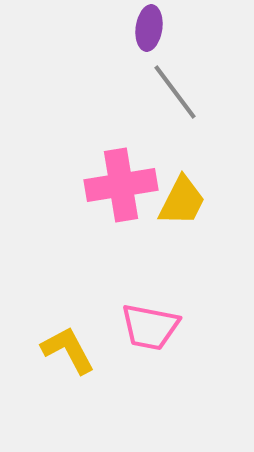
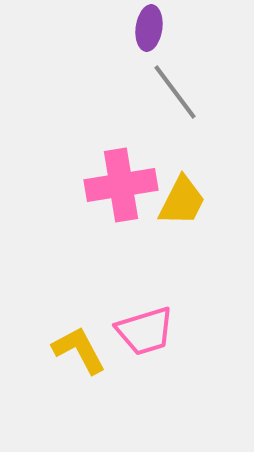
pink trapezoid: moved 5 px left, 4 px down; rotated 28 degrees counterclockwise
yellow L-shape: moved 11 px right
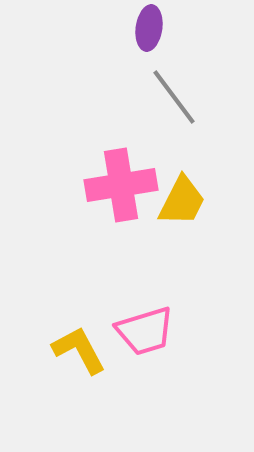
gray line: moved 1 px left, 5 px down
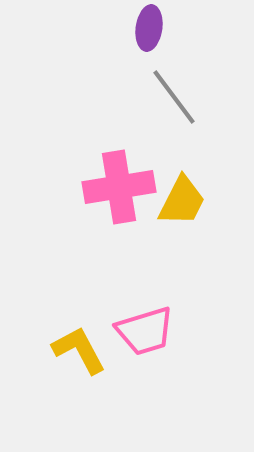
pink cross: moved 2 px left, 2 px down
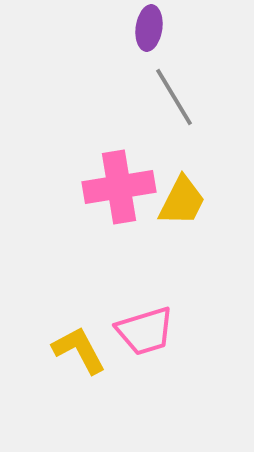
gray line: rotated 6 degrees clockwise
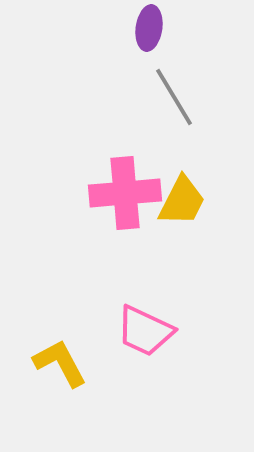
pink cross: moved 6 px right, 6 px down; rotated 4 degrees clockwise
pink trapezoid: rotated 42 degrees clockwise
yellow L-shape: moved 19 px left, 13 px down
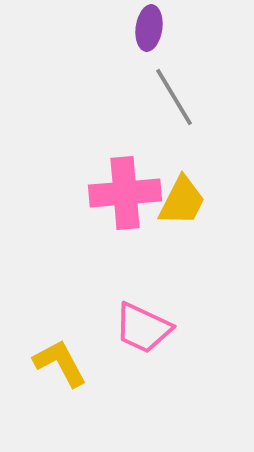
pink trapezoid: moved 2 px left, 3 px up
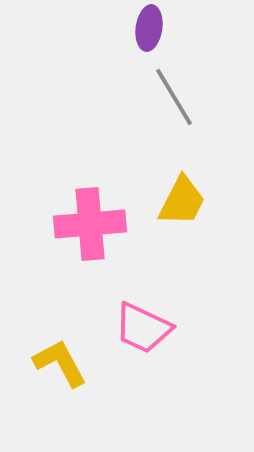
pink cross: moved 35 px left, 31 px down
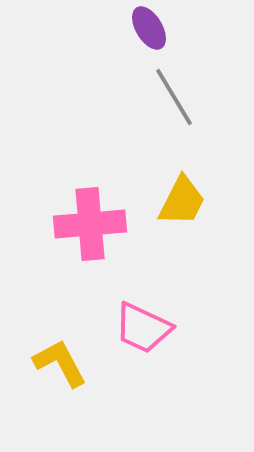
purple ellipse: rotated 39 degrees counterclockwise
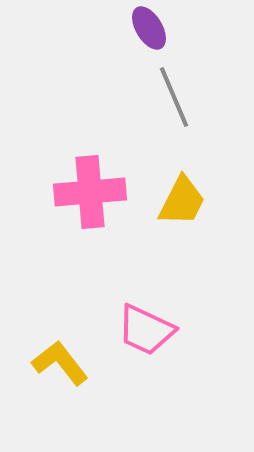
gray line: rotated 8 degrees clockwise
pink cross: moved 32 px up
pink trapezoid: moved 3 px right, 2 px down
yellow L-shape: rotated 10 degrees counterclockwise
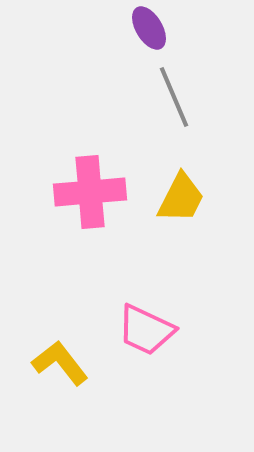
yellow trapezoid: moved 1 px left, 3 px up
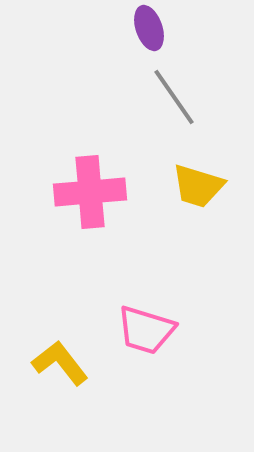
purple ellipse: rotated 12 degrees clockwise
gray line: rotated 12 degrees counterclockwise
yellow trapezoid: moved 17 px right, 12 px up; rotated 80 degrees clockwise
pink trapezoid: rotated 8 degrees counterclockwise
